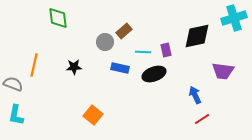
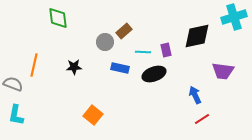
cyan cross: moved 1 px up
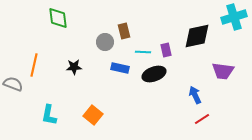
brown rectangle: rotated 63 degrees counterclockwise
cyan L-shape: moved 33 px right
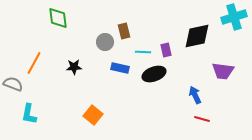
orange line: moved 2 px up; rotated 15 degrees clockwise
cyan L-shape: moved 20 px left, 1 px up
red line: rotated 49 degrees clockwise
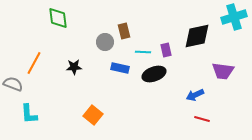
blue arrow: rotated 90 degrees counterclockwise
cyan L-shape: rotated 15 degrees counterclockwise
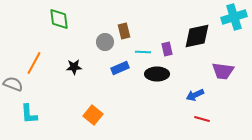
green diamond: moved 1 px right, 1 px down
purple rectangle: moved 1 px right, 1 px up
blue rectangle: rotated 36 degrees counterclockwise
black ellipse: moved 3 px right; rotated 20 degrees clockwise
